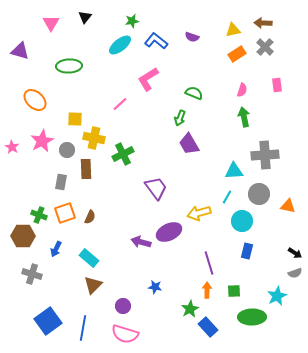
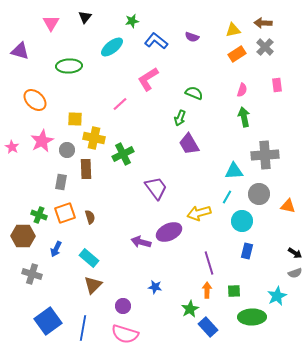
cyan ellipse at (120, 45): moved 8 px left, 2 px down
brown semicircle at (90, 217): rotated 40 degrees counterclockwise
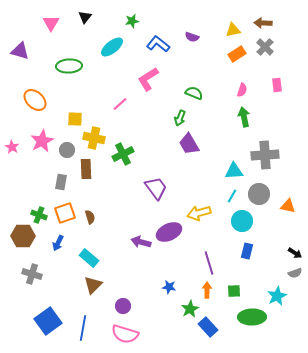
blue L-shape at (156, 41): moved 2 px right, 3 px down
cyan line at (227, 197): moved 5 px right, 1 px up
blue arrow at (56, 249): moved 2 px right, 6 px up
blue star at (155, 287): moved 14 px right
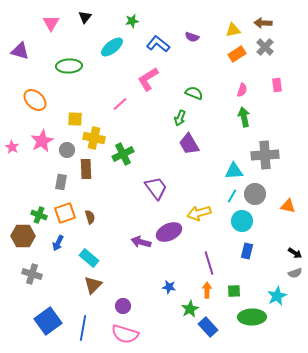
gray circle at (259, 194): moved 4 px left
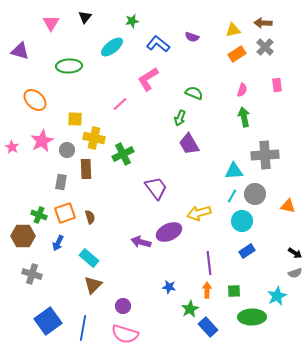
blue rectangle at (247, 251): rotated 42 degrees clockwise
purple line at (209, 263): rotated 10 degrees clockwise
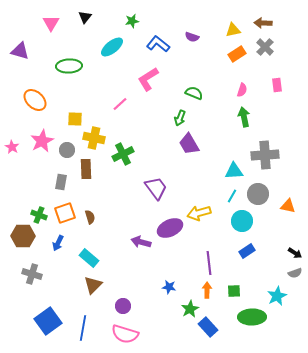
gray circle at (255, 194): moved 3 px right
purple ellipse at (169, 232): moved 1 px right, 4 px up
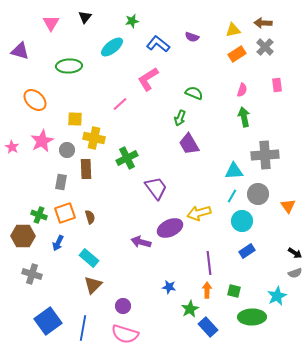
green cross at (123, 154): moved 4 px right, 4 px down
orange triangle at (288, 206): rotated 42 degrees clockwise
green square at (234, 291): rotated 16 degrees clockwise
